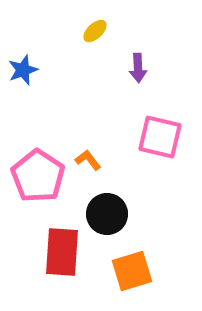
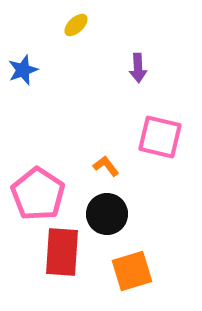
yellow ellipse: moved 19 px left, 6 px up
orange L-shape: moved 18 px right, 6 px down
pink pentagon: moved 18 px down
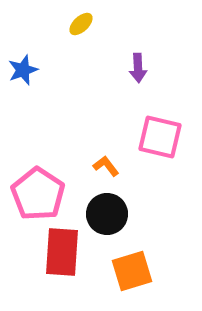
yellow ellipse: moved 5 px right, 1 px up
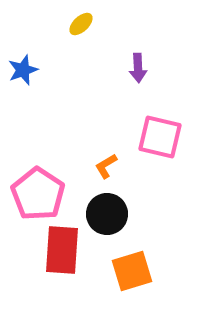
orange L-shape: rotated 84 degrees counterclockwise
red rectangle: moved 2 px up
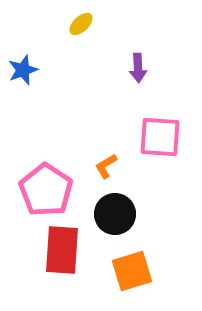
pink square: rotated 9 degrees counterclockwise
pink pentagon: moved 8 px right, 4 px up
black circle: moved 8 px right
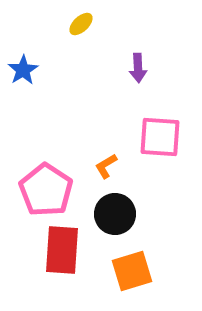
blue star: rotated 12 degrees counterclockwise
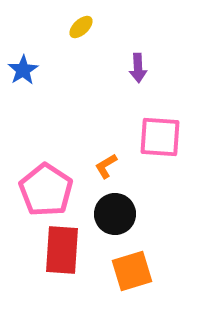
yellow ellipse: moved 3 px down
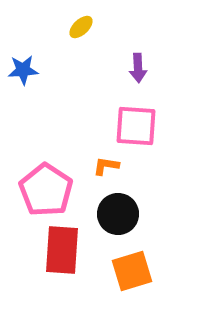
blue star: rotated 28 degrees clockwise
pink square: moved 24 px left, 11 px up
orange L-shape: rotated 40 degrees clockwise
black circle: moved 3 px right
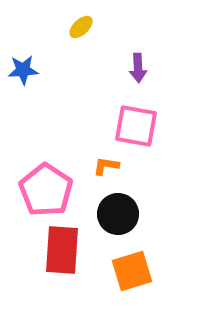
pink square: rotated 6 degrees clockwise
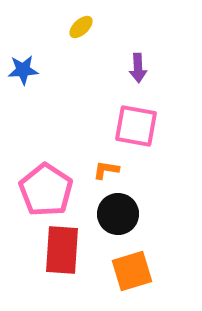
orange L-shape: moved 4 px down
